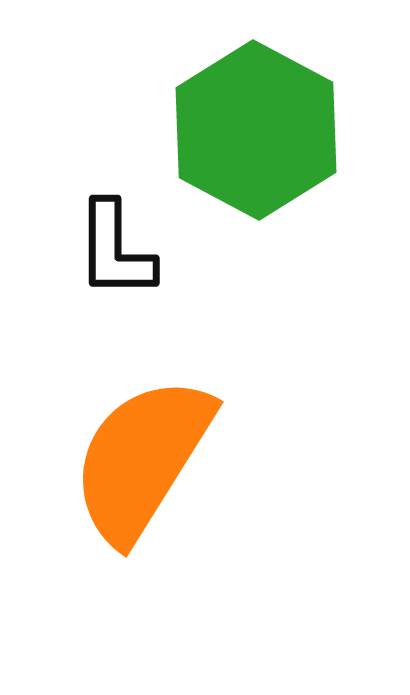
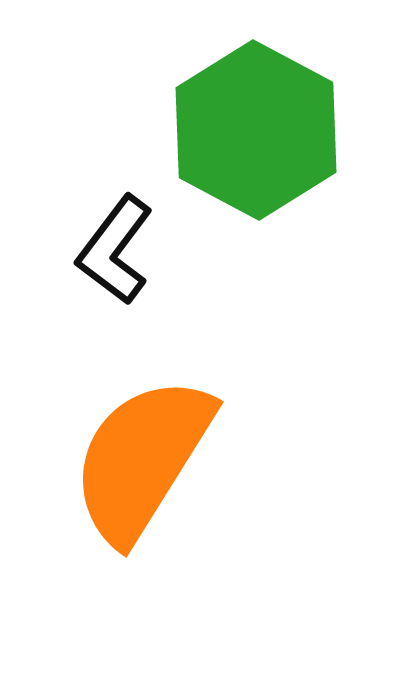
black L-shape: rotated 37 degrees clockwise
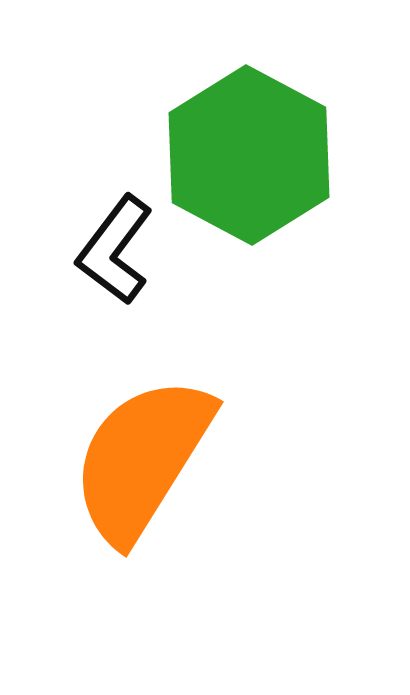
green hexagon: moved 7 px left, 25 px down
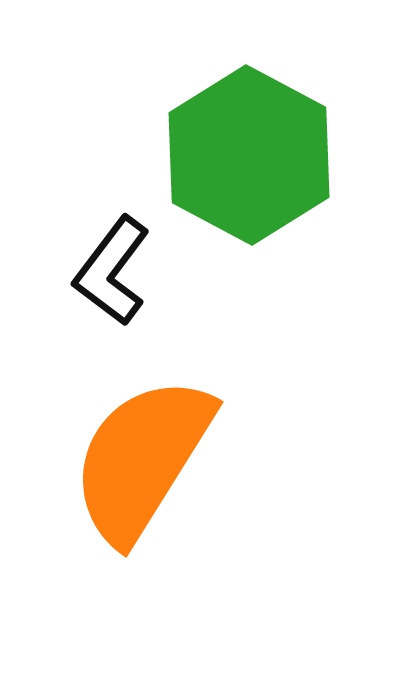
black L-shape: moved 3 px left, 21 px down
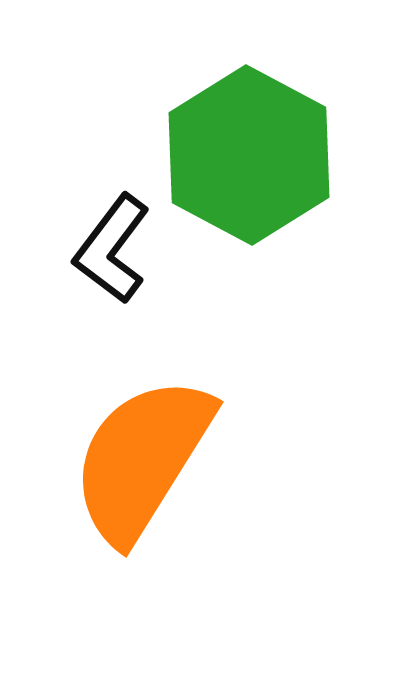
black L-shape: moved 22 px up
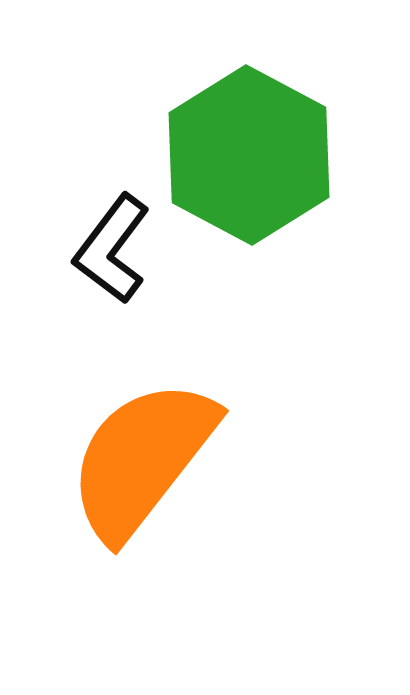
orange semicircle: rotated 6 degrees clockwise
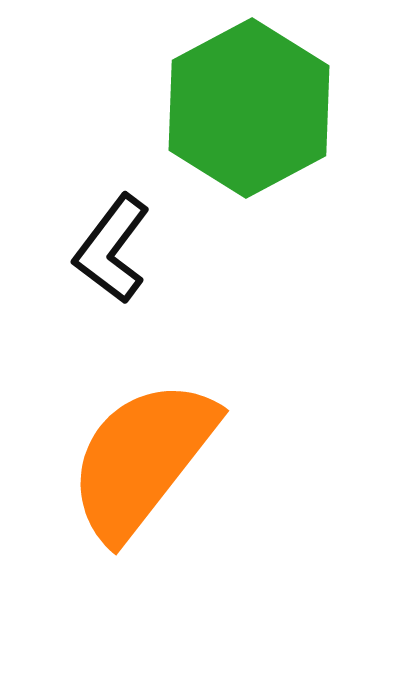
green hexagon: moved 47 px up; rotated 4 degrees clockwise
